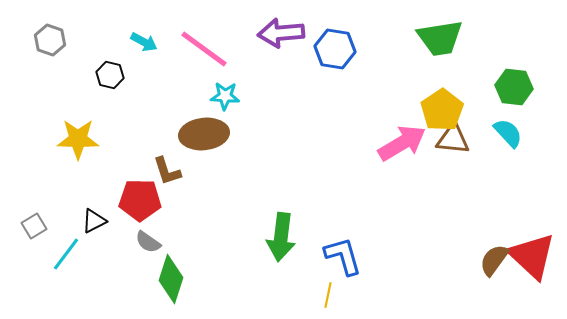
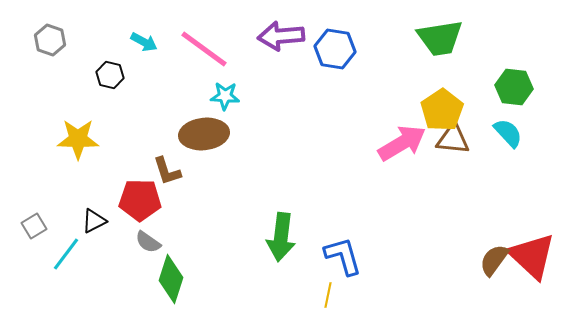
purple arrow: moved 3 px down
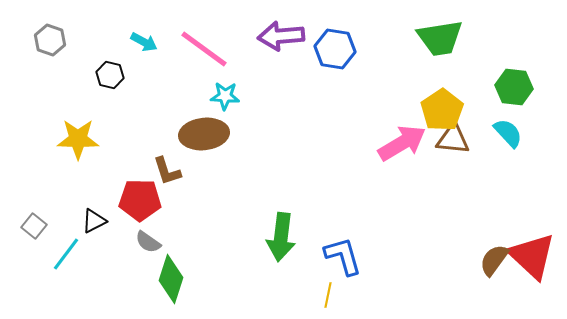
gray square: rotated 20 degrees counterclockwise
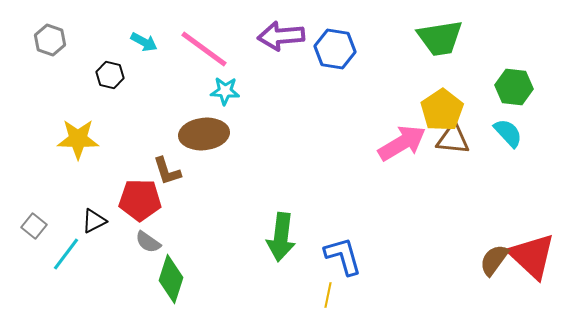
cyan star: moved 5 px up
